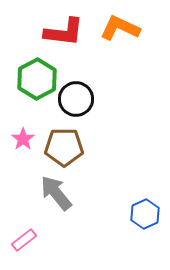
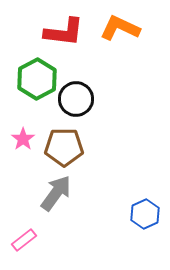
gray arrow: rotated 75 degrees clockwise
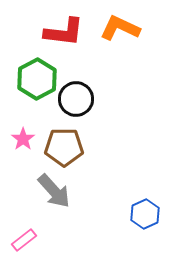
gray arrow: moved 2 px left, 2 px up; rotated 102 degrees clockwise
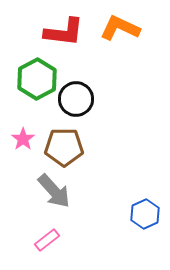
pink rectangle: moved 23 px right
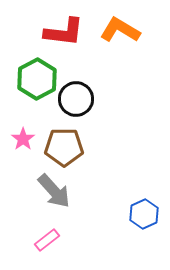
orange L-shape: moved 2 px down; rotated 6 degrees clockwise
blue hexagon: moved 1 px left
